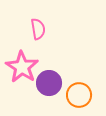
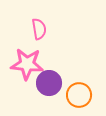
pink semicircle: moved 1 px right
pink star: moved 5 px right, 3 px up; rotated 28 degrees counterclockwise
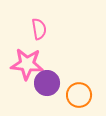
purple circle: moved 2 px left
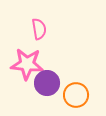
orange circle: moved 3 px left
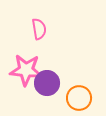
pink star: moved 1 px left, 6 px down
orange circle: moved 3 px right, 3 px down
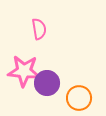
pink star: moved 2 px left, 1 px down
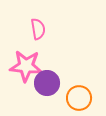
pink semicircle: moved 1 px left
pink star: moved 2 px right, 5 px up
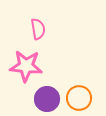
purple circle: moved 16 px down
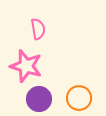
pink star: rotated 12 degrees clockwise
purple circle: moved 8 px left
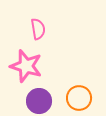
purple circle: moved 2 px down
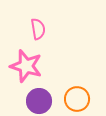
orange circle: moved 2 px left, 1 px down
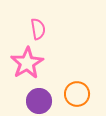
pink star: moved 1 px right, 3 px up; rotated 24 degrees clockwise
orange circle: moved 5 px up
